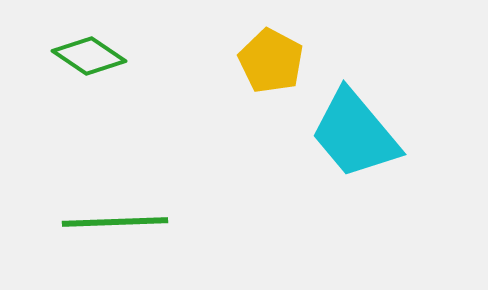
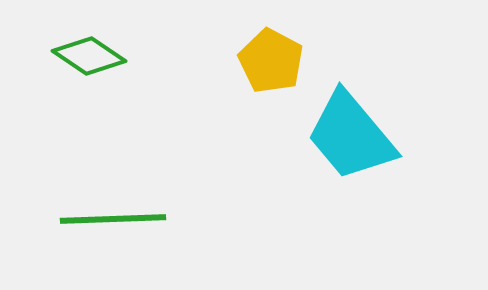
cyan trapezoid: moved 4 px left, 2 px down
green line: moved 2 px left, 3 px up
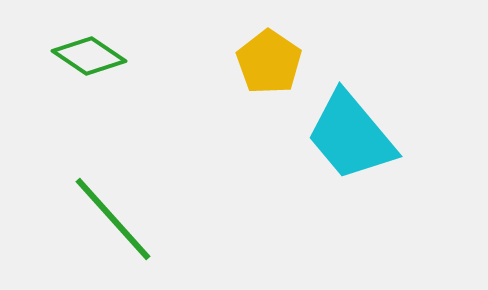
yellow pentagon: moved 2 px left, 1 px down; rotated 6 degrees clockwise
green line: rotated 50 degrees clockwise
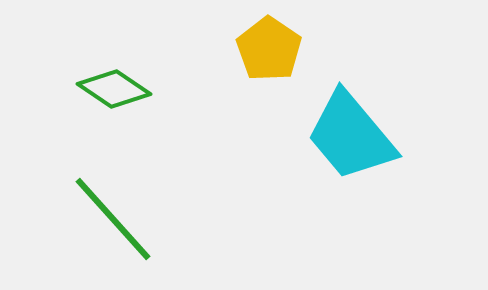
green diamond: moved 25 px right, 33 px down
yellow pentagon: moved 13 px up
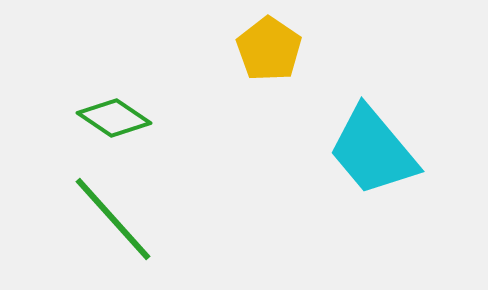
green diamond: moved 29 px down
cyan trapezoid: moved 22 px right, 15 px down
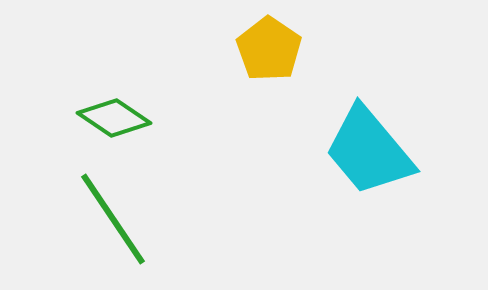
cyan trapezoid: moved 4 px left
green line: rotated 8 degrees clockwise
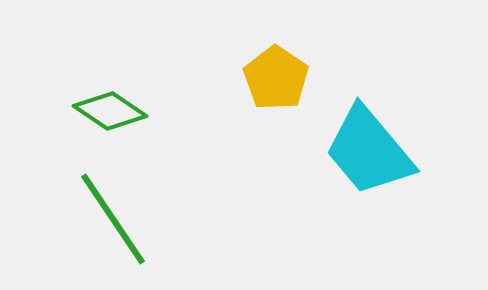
yellow pentagon: moved 7 px right, 29 px down
green diamond: moved 4 px left, 7 px up
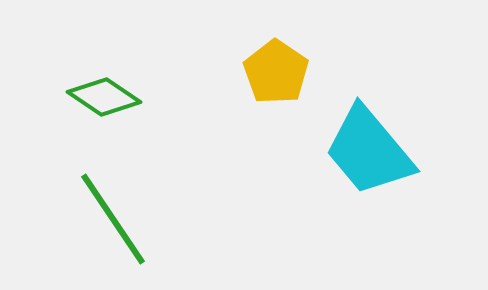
yellow pentagon: moved 6 px up
green diamond: moved 6 px left, 14 px up
